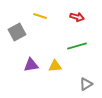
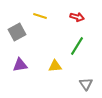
green line: rotated 42 degrees counterclockwise
purple triangle: moved 11 px left
gray triangle: rotated 32 degrees counterclockwise
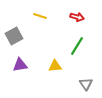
gray square: moved 3 px left, 4 px down
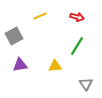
yellow line: rotated 40 degrees counterclockwise
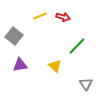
red arrow: moved 14 px left
gray square: rotated 24 degrees counterclockwise
green line: rotated 12 degrees clockwise
yellow triangle: rotated 48 degrees clockwise
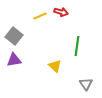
red arrow: moved 2 px left, 5 px up
green line: rotated 36 degrees counterclockwise
purple triangle: moved 6 px left, 5 px up
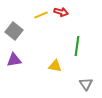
yellow line: moved 1 px right, 1 px up
gray square: moved 5 px up
yellow triangle: rotated 32 degrees counterclockwise
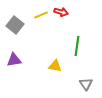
gray square: moved 1 px right, 6 px up
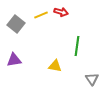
gray square: moved 1 px right, 1 px up
gray triangle: moved 6 px right, 5 px up
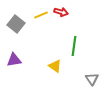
green line: moved 3 px left
yellow triangle: rotated 24 degrees clockwise
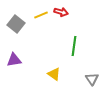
yellow triangle: moved 1 px left, 8 px down
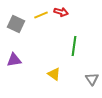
gray square: rotated 12 degrees counterclockwise
